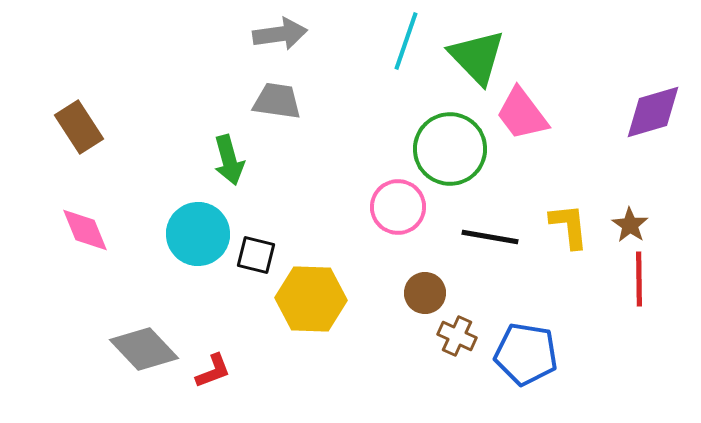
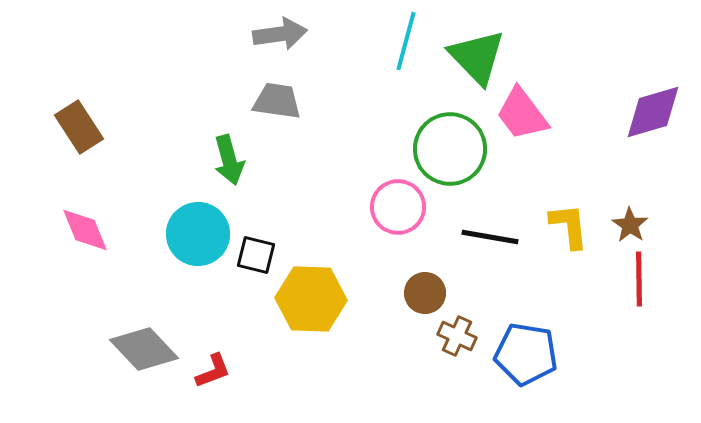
cyan line: rotated 4 degrees counterclockwise
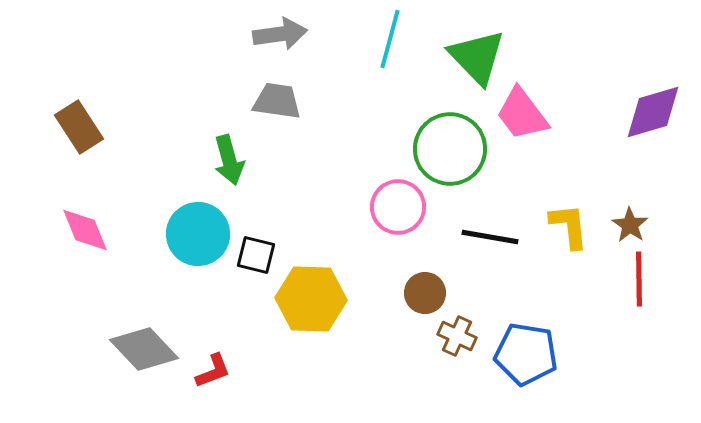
cyan line: moved 16 px left, 2 px up
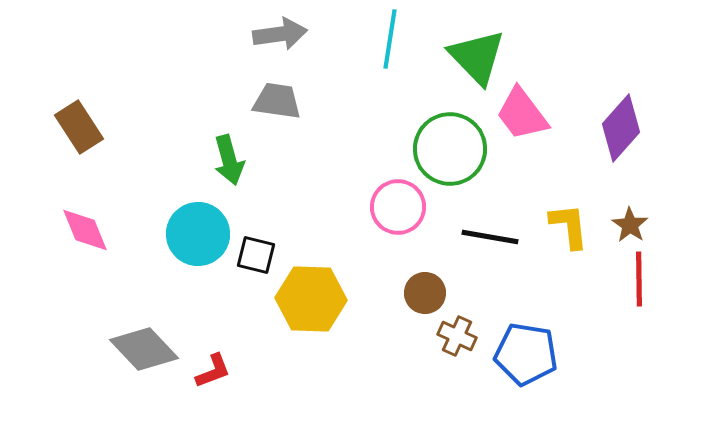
cyan line: rotated 6 degrees counterclockwise
purple diamond: moved 32 px left, 16 px down; rotated 32 degrees counterclockwise
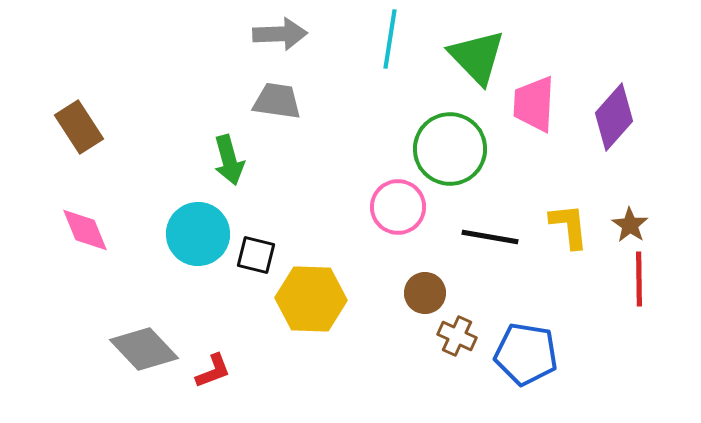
gray arrow: rotated 6 degrees clockwise
pink trapezoid: moved 12 px right, 10 px up; rotated 40 degrees clockwise
purple diamond: moved 7 px left, 11 px up
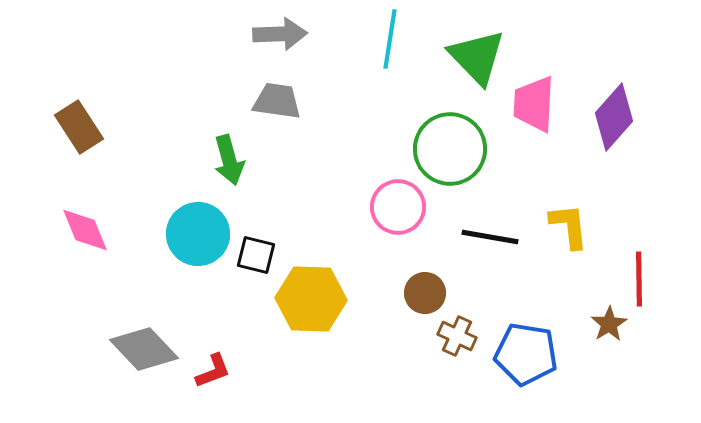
brown star: moved 21 px left, 99 px down; rotated 6 degrees clockwise
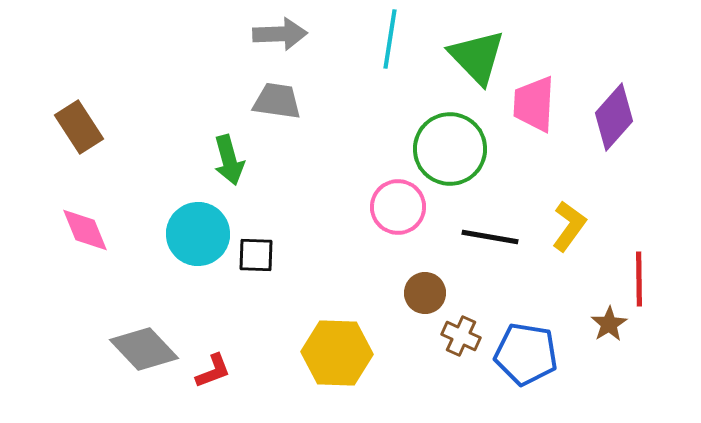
yellow L-shape: rotated 42 degrees clockwise
black square: rotated 12 degrees counterclockwise
yellow hexagon: moved 26 px right, 54 px down
brown cross: moved 4 px right
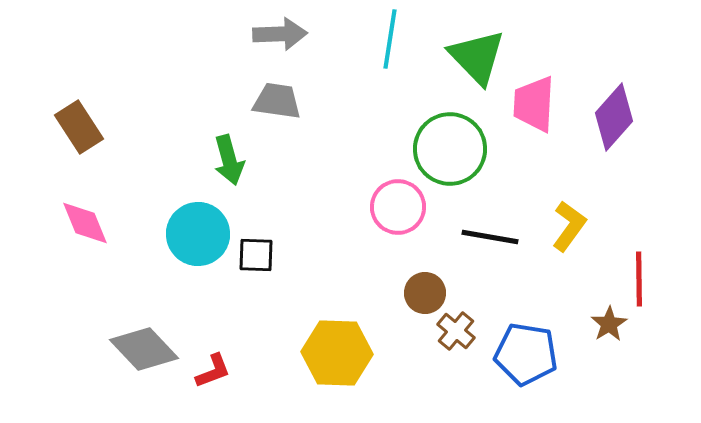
pink diamond: moved 7 px up
brown cross: moved 5 px left, 5 px up; rotated 15 degrees clockwise
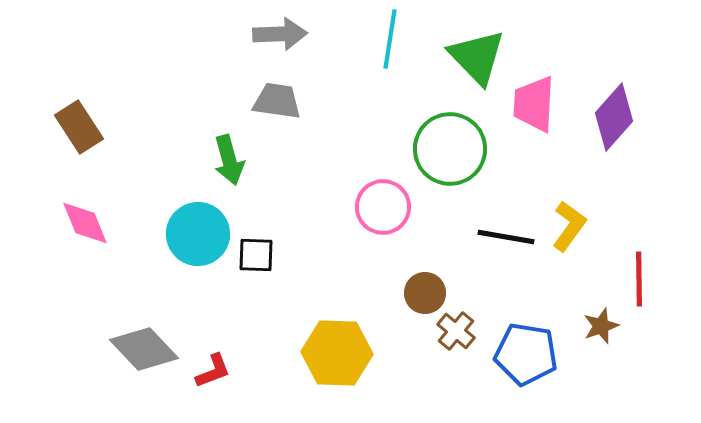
pink circle: moved 15 px left
black line: moved 16 px right
brown star: moved 8 px left, 2 px down; rotated 12 degrees clockwise
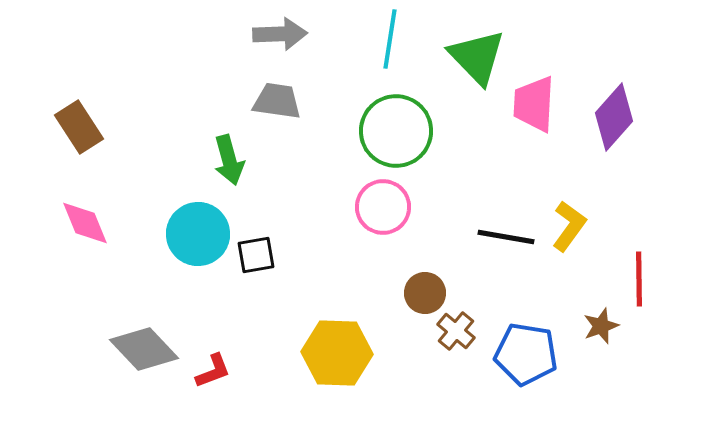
green circle: moved 54 px left, 18 px up
black square: rotated 12 degrees counterclockwise
